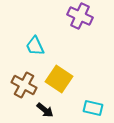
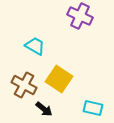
cyan trapezoid: rotated 145 degrees clockwise
black arrow: moved 1 px left, 1 px up
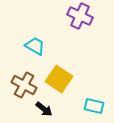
cyan rectangle: moved 1 px right, 2 px up
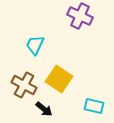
cyan trapezoid: moved 1 px up; rotated 95 degrees counterclockwise
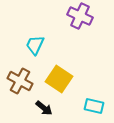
brown cross: moved 4 px left, 4 px up
black arrow: moved 1 px up
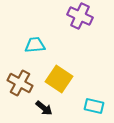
cyan trapezoid: rotated 60 degrees clockwise
brown cross: moved 2 px down
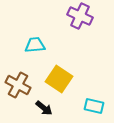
brown cross: moved 2 px left, 2 px down
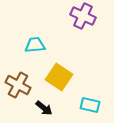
purple cross: moved 3 px right
yellow square: moved 2 px up
cyan rectangle: moved 4 px left, 1 px up
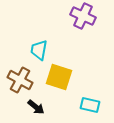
cyan trapezoid: moved 4 px right, 5 px down; rotated 75 degrees counterclockwise
yellow square: rotated 16 degrees counterclockwise
brown cross: moved 2 px right, 5 px up
black arrow: moved 8 px left, 1 px up
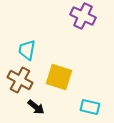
cyan trapezoid: moved 12 px left
cyan rectangle: moved 2 px down
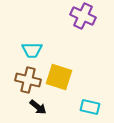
cyan trapezoid: moved 5 px right; rotated 100 degrees counterclockwise
brown cross: moved 8 px right; rotated 15 degrees counterclockwise
black arrow: moved 2 px right
